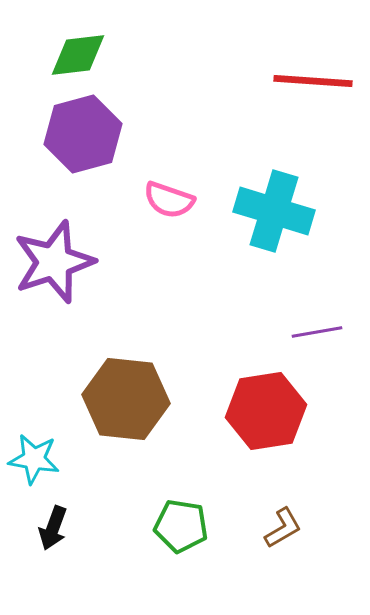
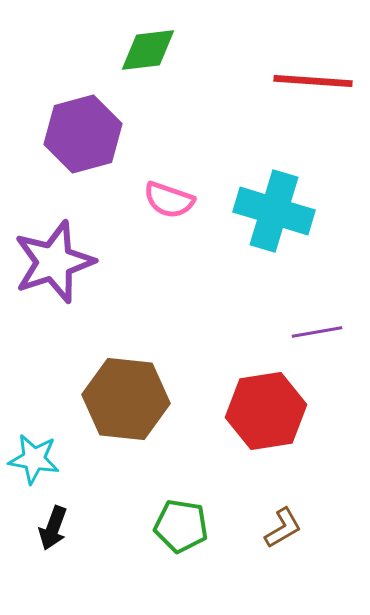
green diamond: moved 70 px right, 5 px up
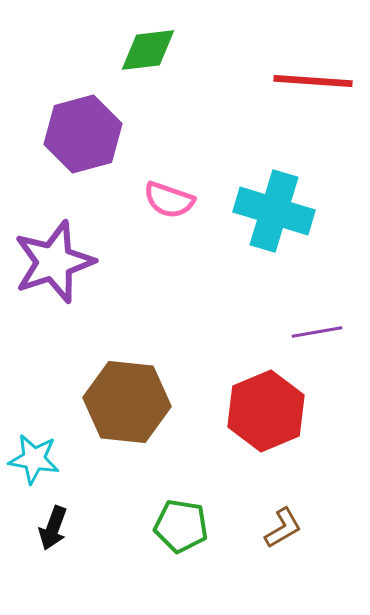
brown hexagon: moved 1 px right, 3 px down
red hexagon: rotated 14 degrees counterclockwise
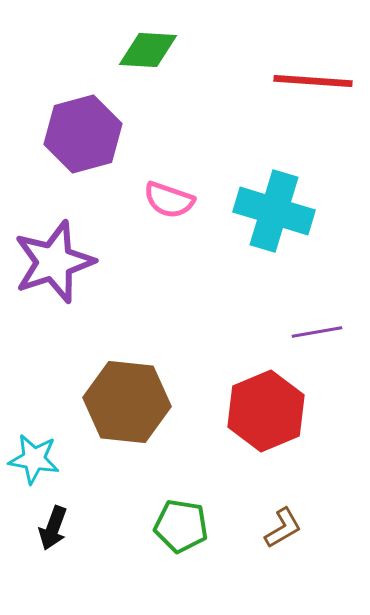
green diamond: rotated 10 degrees clockwise
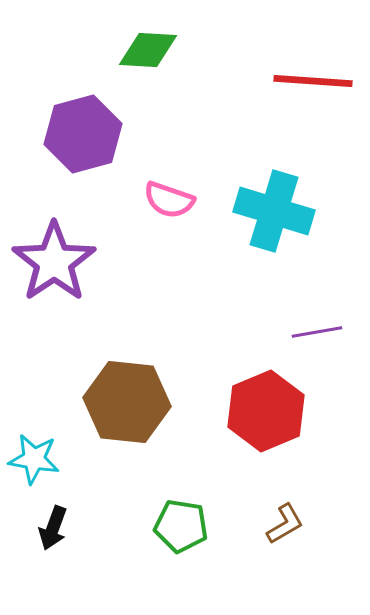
purple star: rotated 16 degrees counterclockwise
brown L-shape: moved 2 px right, 4 px up
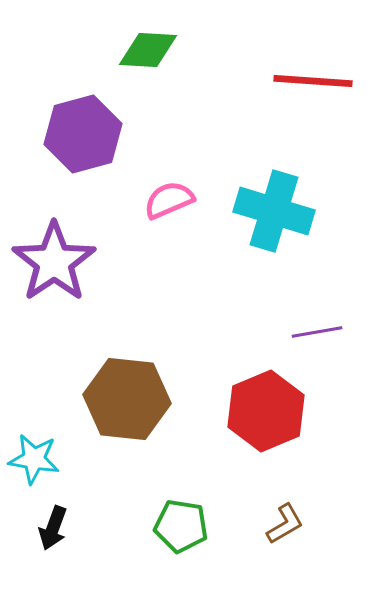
pink semicircle: rotated 138 degrees clockwise
brown hexagon: moved 3 px up
